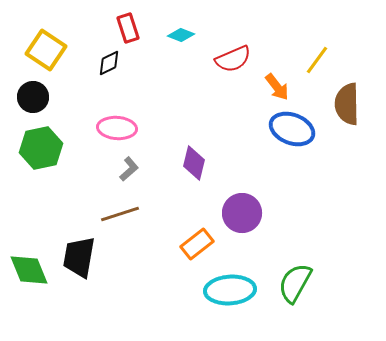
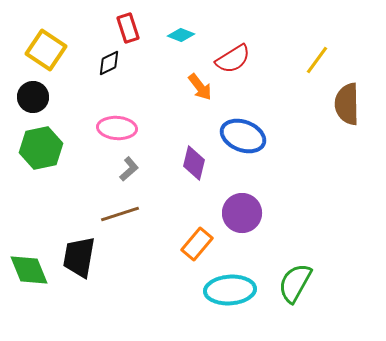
red semicircle: rotated 9 degrees counterclockwise
orange arrow: moved 77 px left
blue ellipse: moved 49 px left, 7 px down
orange rectangle: rotated 12 degrees counterclockwise
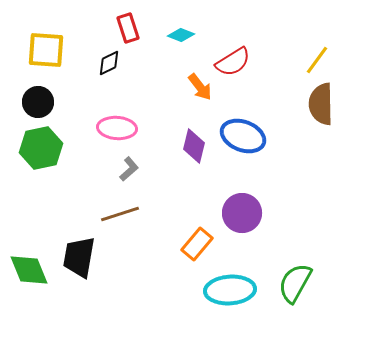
yellow square: rotated 30 degrees counterclockwise
red semicircle: moved 3 px down
black circle: moved 5 px right, 5 px down
brown semicircle: moved 26 px left
purple diamond: moved 17 px up
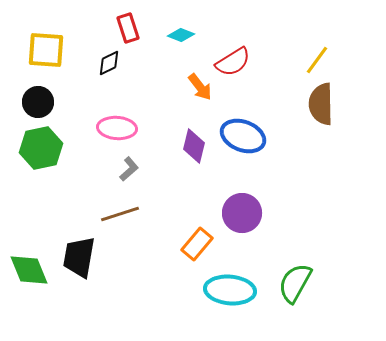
cyan ellipse: rotated 9 degrees clockwise
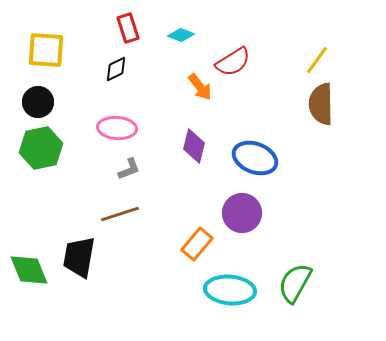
black diamond: moved 7 px right, 6 px down
blue ellipse: moved 12 px right, 22 px down
gray L-shape: rotated 20 degrees clockwise
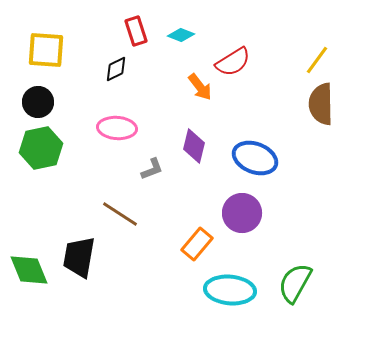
red rectangle: moved 8 px right, 3 px down
gray L-shape: moved 23 px right
brown line: rotated 51 degrees clockwise
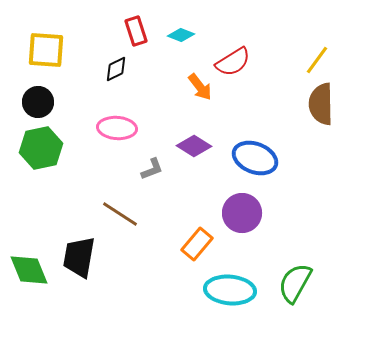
purple diamond: rotated 72 degrees counterclockwise
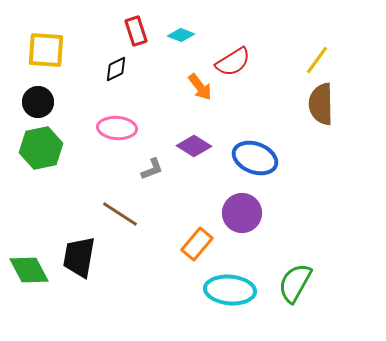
green diamond: rotated 6 degrees counterclockwise
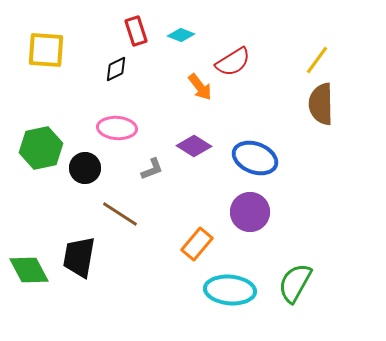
black circle: moved 47 px right, 66 px down
purple circle: moved 8 px right, 1 px up
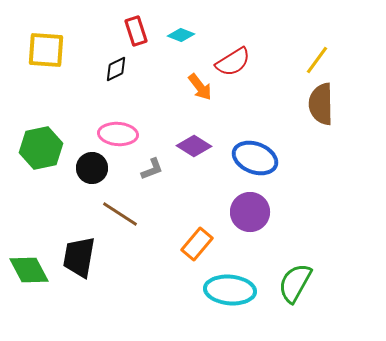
pink ellipse: moved 1 px right, 6 px down
black circle: moved 7 px right
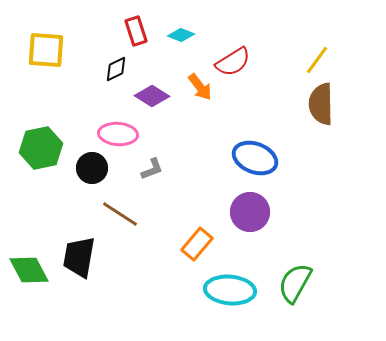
purple diamond: moved 42 px left, 50 px up
